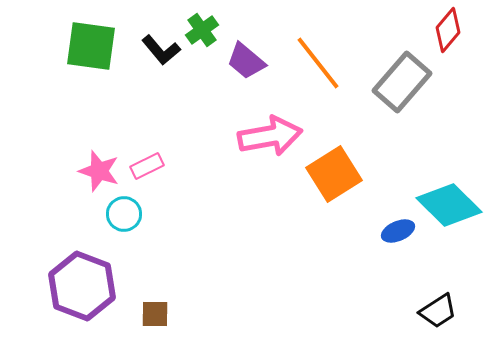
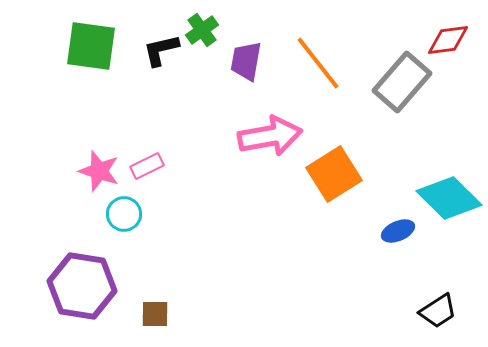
red diamond: moved 10 px down; rotated 42 degrees clockwise
black L-shape: rotated 117 degrees clockwise
purple trapezoid: rotated 60 degrees clockwise
cyan diamond: moved 7 px up
purple hexagon: rotated 12 degrees counterclockwise
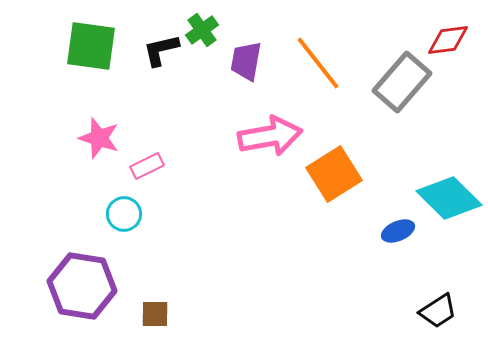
pink star: moved 33 px up
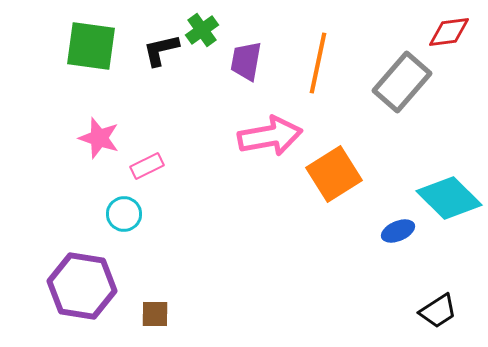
red diamond: moved 1 px right, 8 px up
orange line: rotated 50 degrees clockwise
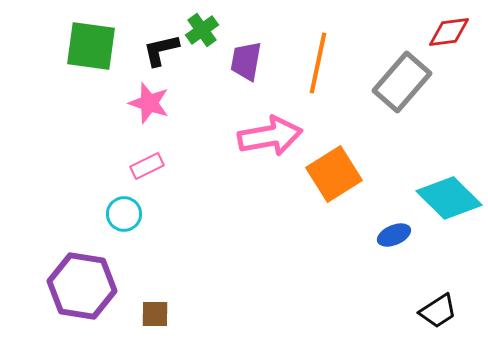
pink star: moved 50 px right, 35 px up
blue ellipse: moved 4 px left, 4 px down
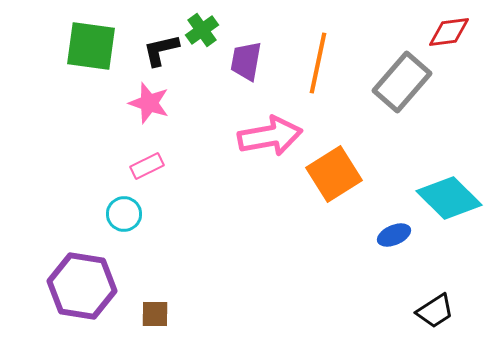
black trapezoid: moved 3 px left
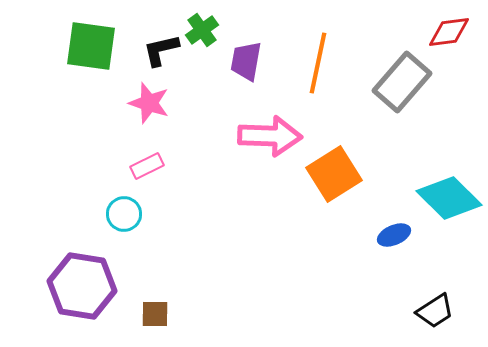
pink arrow: rotated 12 degrees clockwise
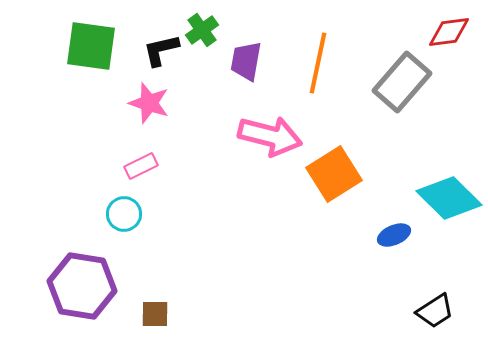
pink arrow: rotated 12 degrees clockwise
pink rectangle: moved 6 px left
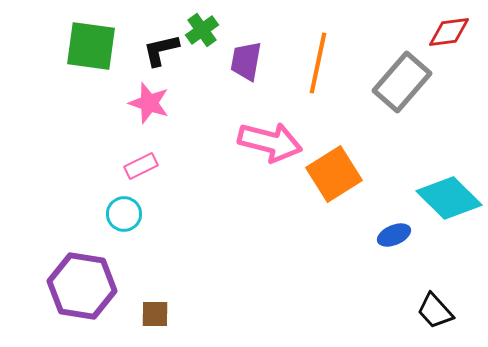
pink arrow: moved 6 px down
black trapezoid: rotated 81 degrees clockwise
